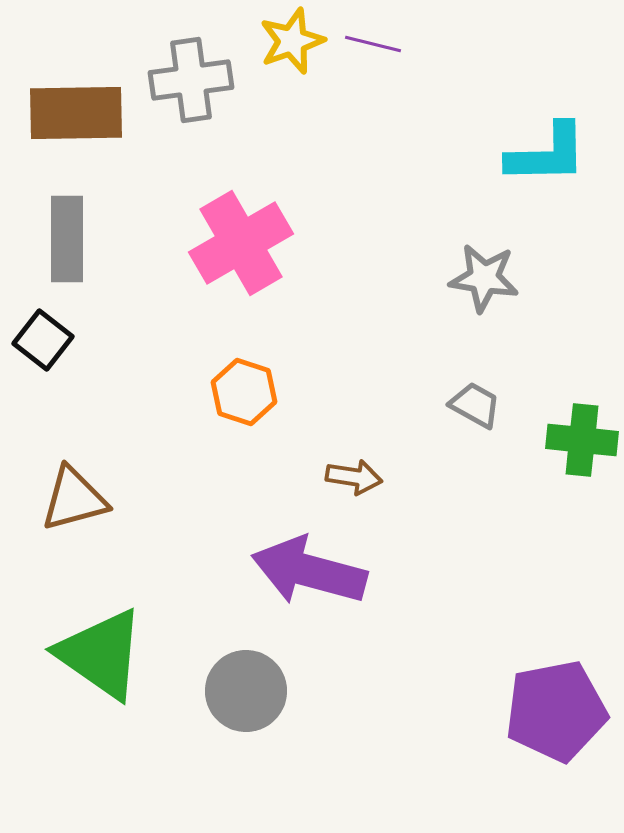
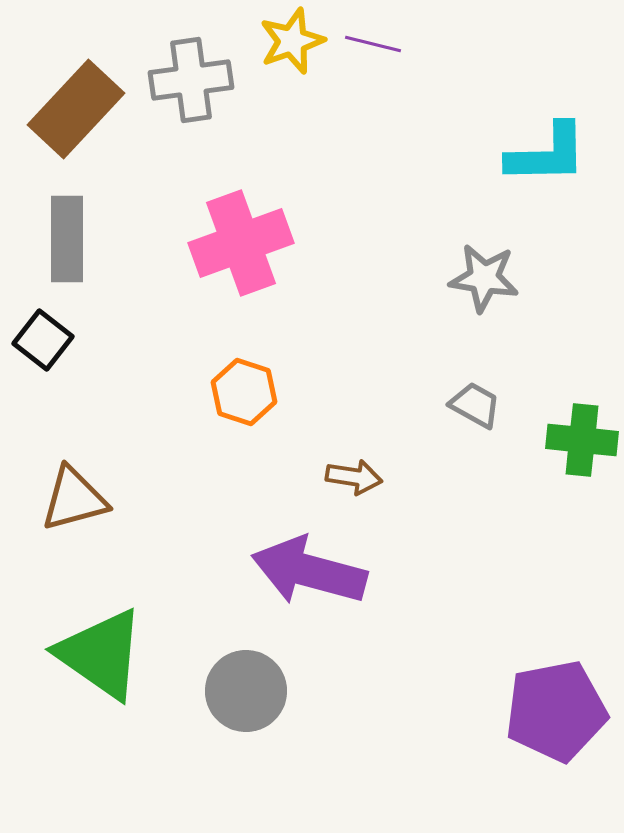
brown rectangle: moved 4 px up; rotated 46 degrees counterclockwise
pink cross: rotated 10 degrees clockwise
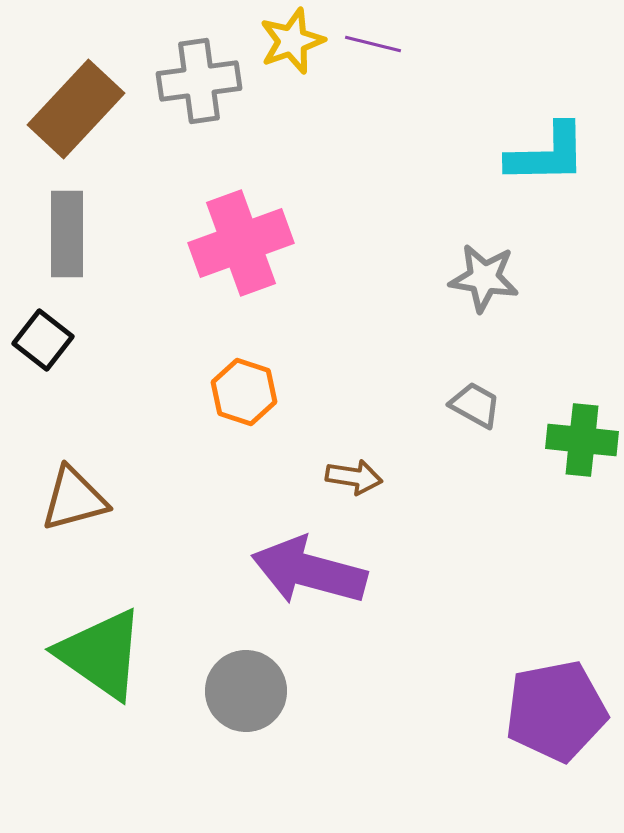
gray cross: moved 8 px right, 1 px down
gray rectangle: moved 5 px up
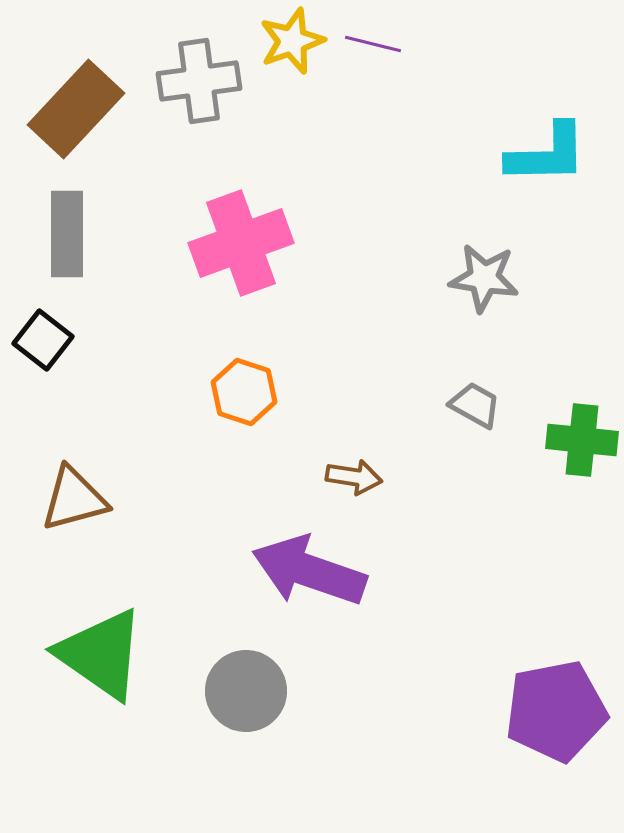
purple arrow: rotated 4 degrees clockwise
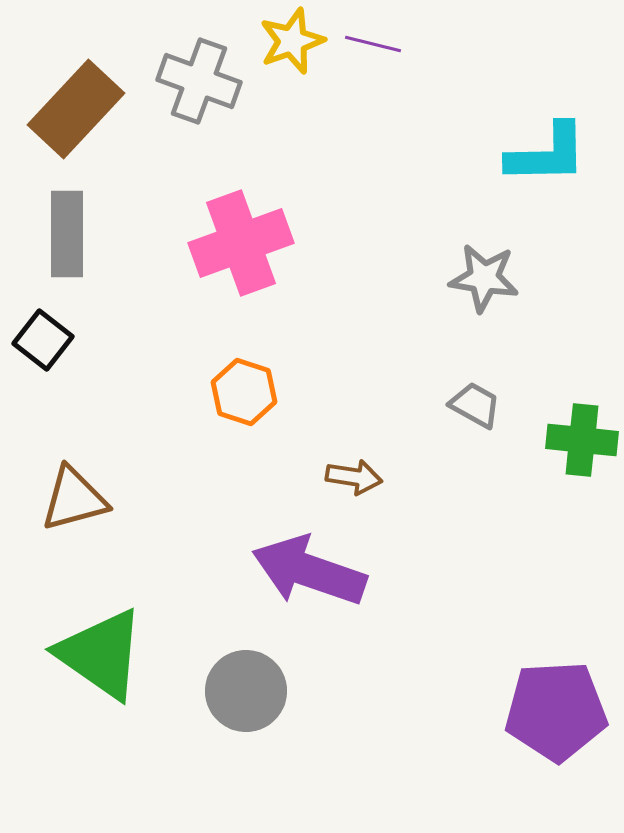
gray cross: rotated 28 degrees clockwise
purple pentagon: rotated 8 degrees clockwise
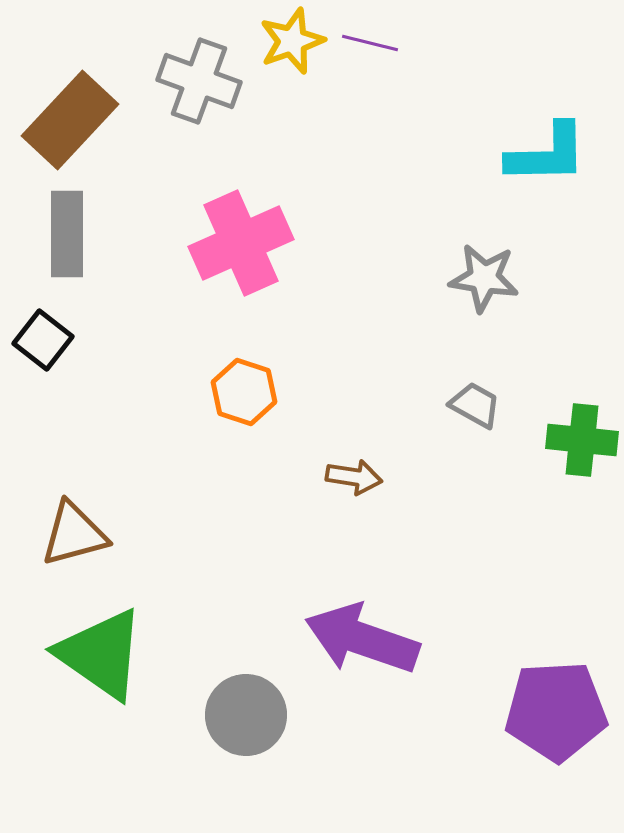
purple line: moved 3 px left, 1 px up
brown rectangle: moved 6 px left, 11 px down
pink cross: rotated 4 degrees counterclockwise
brown triangle: moved 35 px down
purple arrow: moved 53 px right, 68 px down
gray circle: moved 24 px down
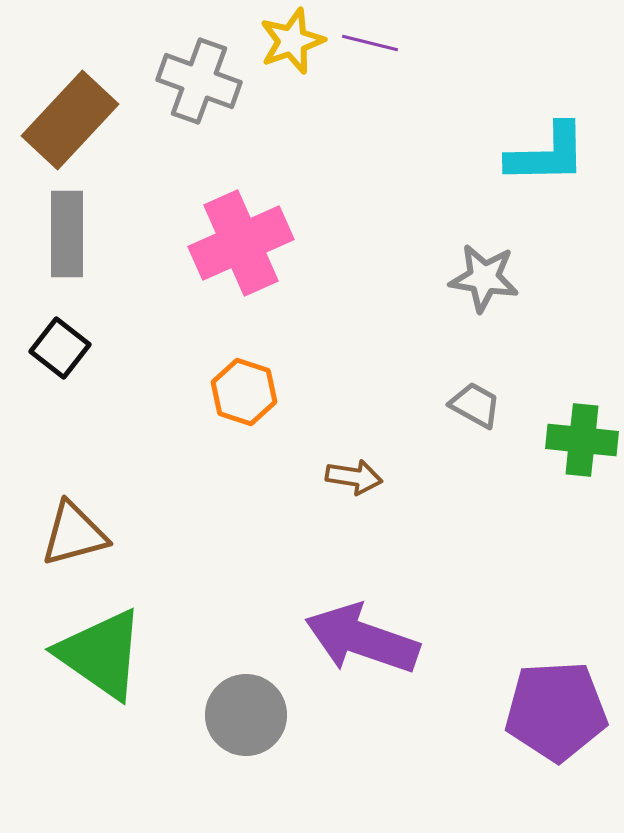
black square: moved 17 px right, 8 px down
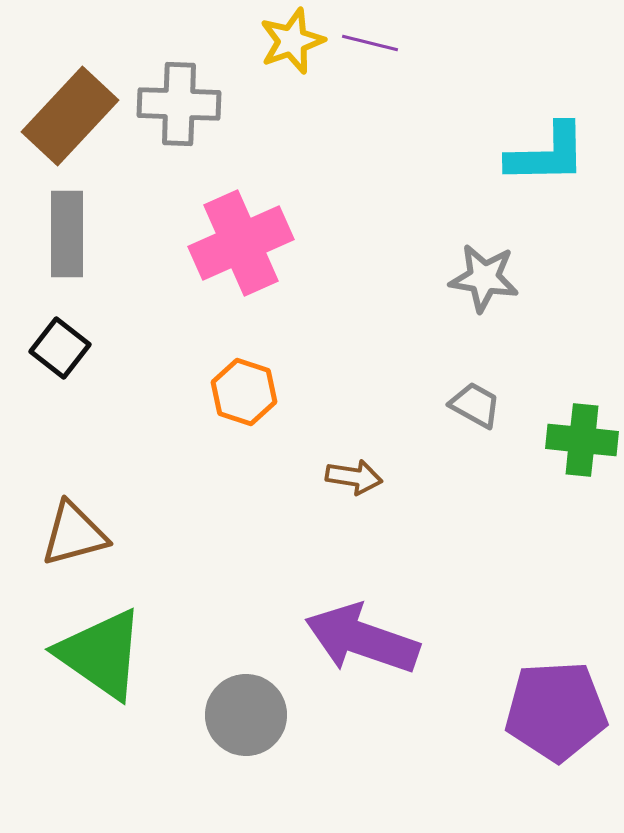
gray cross: moved 20 px left, 23 px down; rotated 18 degrees counterclockwise
brown rectangle: moved 4 px up
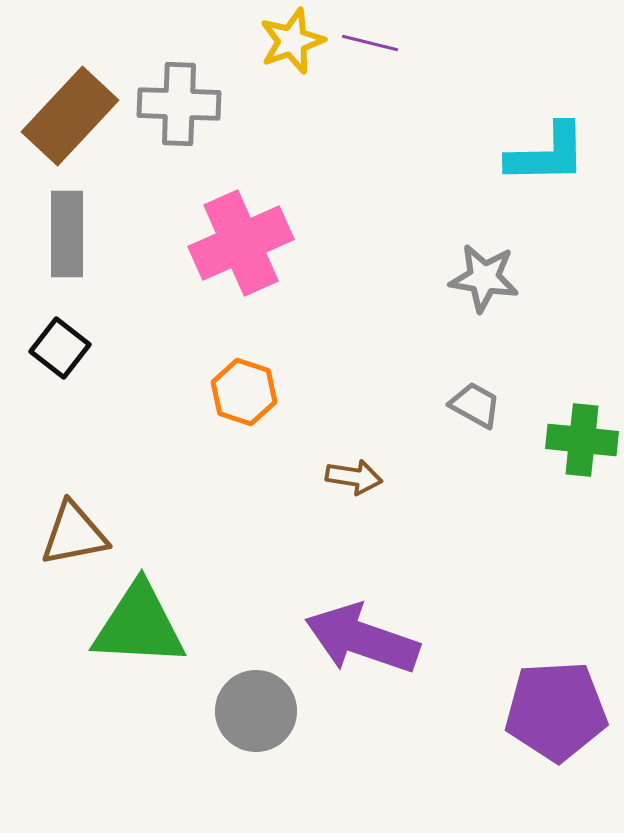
brown triangle: rotated 4 degrees clockwise
green triangle: moved 38 px right, 29 px up; rotated 32 degrees counterclockwise
gray circle: moved 10 px right, 4 px up
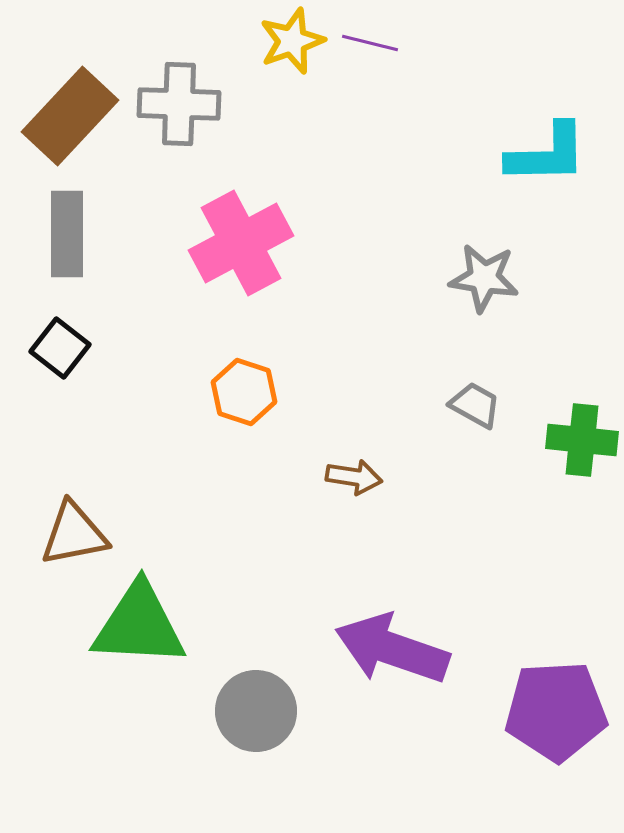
pink cross: rotated 4 degrees counterclockwise
purple arrow: moved 30 px right, 10 px down
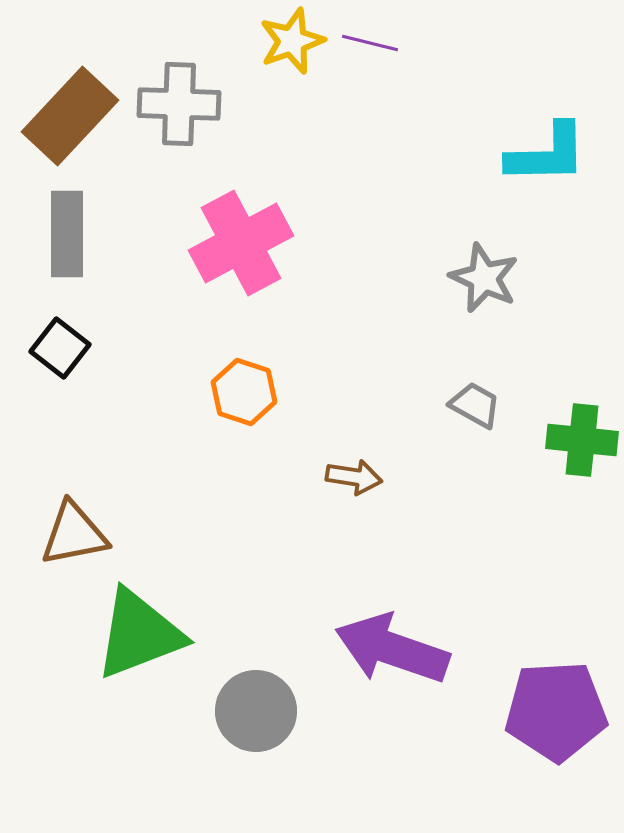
gray star: rotated 16 degrees clockwise
green triangle: moved 9 px down; rotated 24 degrees counterclockwise
